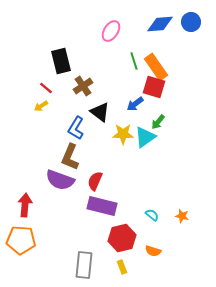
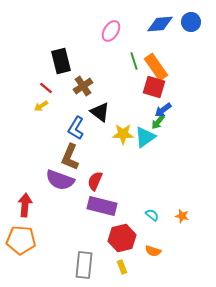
blue arrow: moved 28 px right, 6 px down
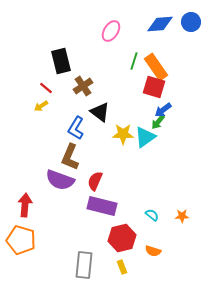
green line: rotated 36 degrees clockwise
orange star: rotated 16 degrees counterclockwise
orange pentagon: rotated 12 degrees clockwise
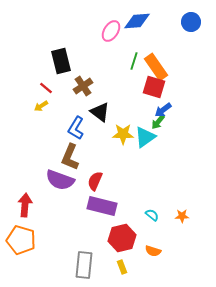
blue diamond: moved 23 px left, 3 px up
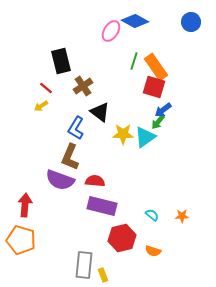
blue diamond: moved 2 px left; rotated 32 degrees clockwise
red semicircle: rotated 72 degrees clockwise
yellow rectangle: moved 19 px left, 8 px down
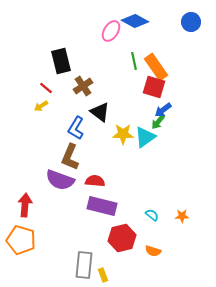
green line: rotated 30 degrees counterclockwise
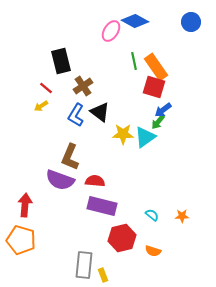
blue L-shape: moved 13 px up
